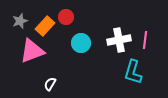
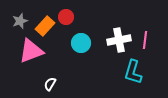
pink triangle: moved 1 px left
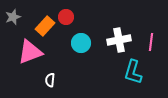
gray star: moved 7 px left, 4 px up
pink line: moved 6 px right, 2 px down
pink triangle: moved 1 px left, 1 px down
white semicircle: moved 4 px up; rotated 24 degrees counterclockwise
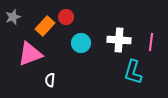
white cross: rotated 15 degrees clockwise
pink triangle: moved 2 px down
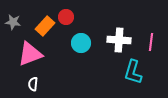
gray star: moved 5 px down; rotated 28 degrees clockwise
white semicircle: moved 17 px left, 4 px down
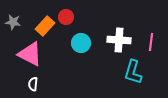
pink triangle: rotated 48 degrees clockwise
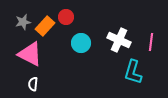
gray star: moved 10 px right; rotated 21 degrees counterclockwise
white cross: rotated 20 degrees clockwise
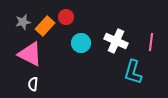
white cross: moved 3 px left, 1 px down
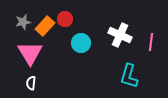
red circle: moved 1 px left, 2 px down
white cross: moved 4 px right, 6 px up
pink triangle: moved 1 px up; rotated 32 degrees clockwise
cyan L-shape: moved 4 px left, 4 px down
white semicircle: moved 2 px left, 1 px up
